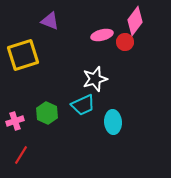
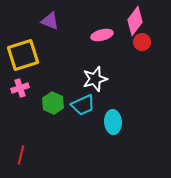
red circle: moved 17 px right
green hexagon: moved 6 px right, 10 px up
pink cross: moved 5 px right, 33 px up
red line: rotated 18 degrees counterclockwise
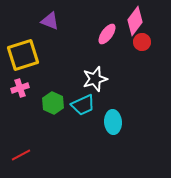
pink ellipse: moved 5 px right, 1 px up; rotated 40 degrees counterclockwise
red line: rotated 48 degrees clockwise
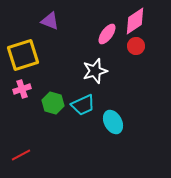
pink diamond: rotated 20 degrees clockwise
red circle: moved 6 px left, 4 px down
white star: moved 8 px up
pink cross: moved 2 px right, 1 px down
green hexagon: rotated 10 degrees counterclockwise
cyan ellipse: rotated 25 degrees counterclockwise
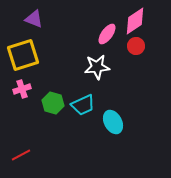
purple triangle: moved 16 px left, 2 px up
white star: moved 2 px right, 4 px up; rotated 10 degrees clockwise
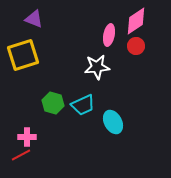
pink diamond: moved 1 px right
pink ellipse: moved 2 px right, 1 px down; rotated 25 degrees counterclockwise
pink cross: moved 5 px right, 48 px down; rotated 18 degrees clockwise
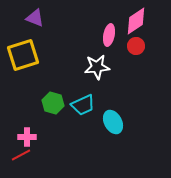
purple triangle: moved 1 px right, 1 px up
